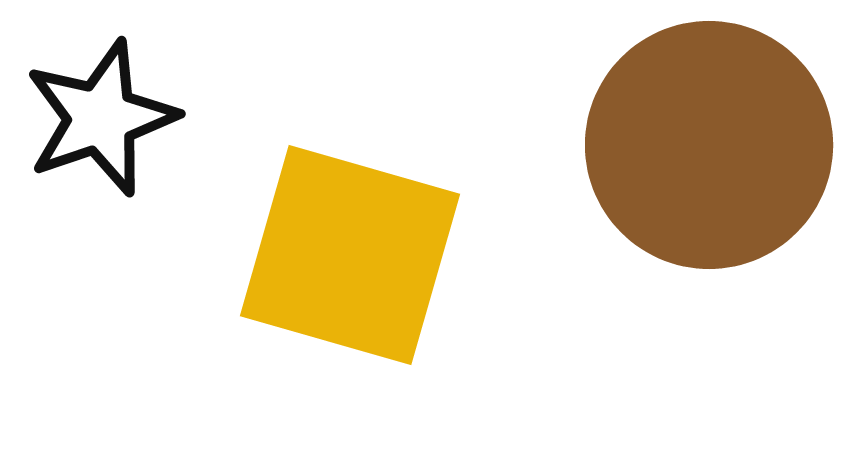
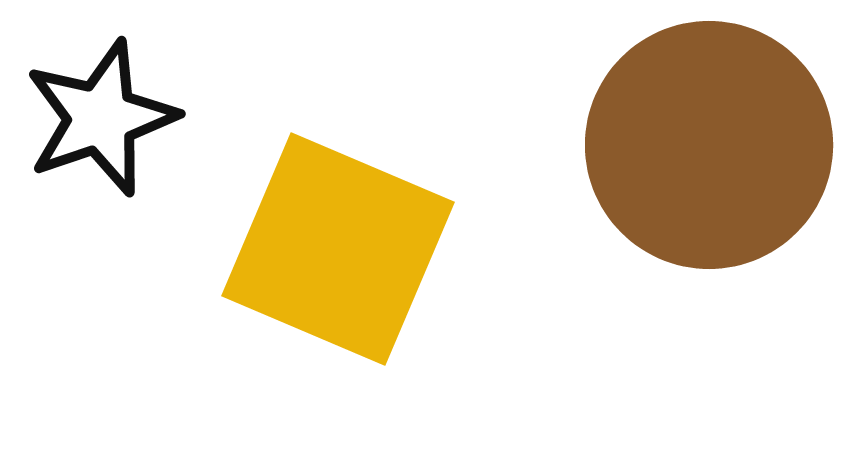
yellow square: moved 12 px left, 6 px up; rotated 7 degrees clockwise
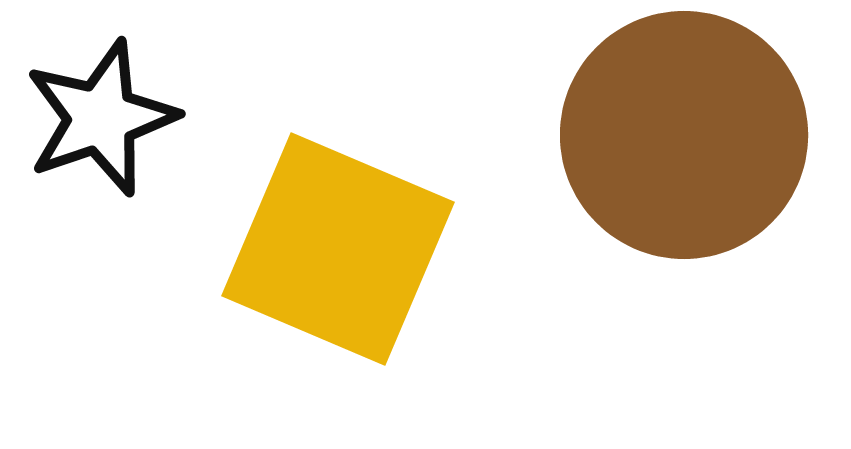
brown circle: moved 25 px left, 10 px up
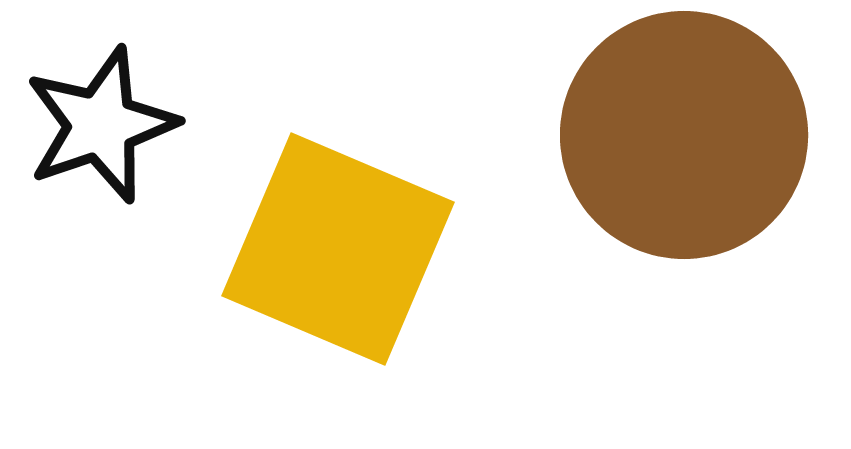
black star: moved 7 px down
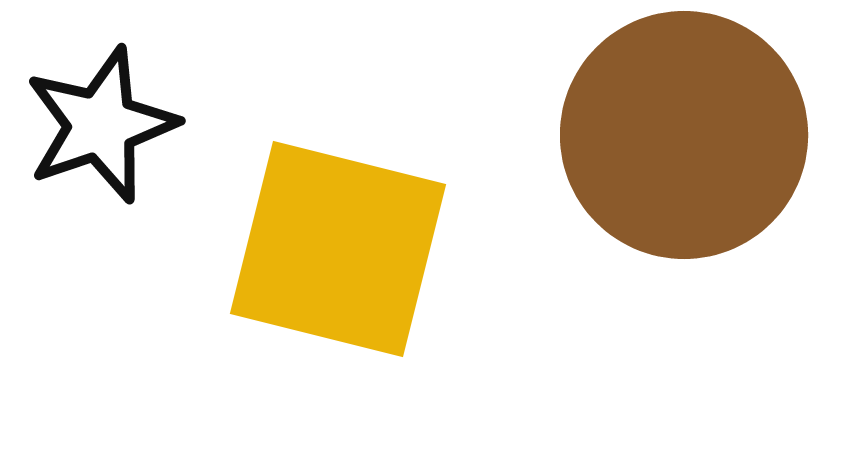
yellow square: rotated 9 degrees counterclockwise
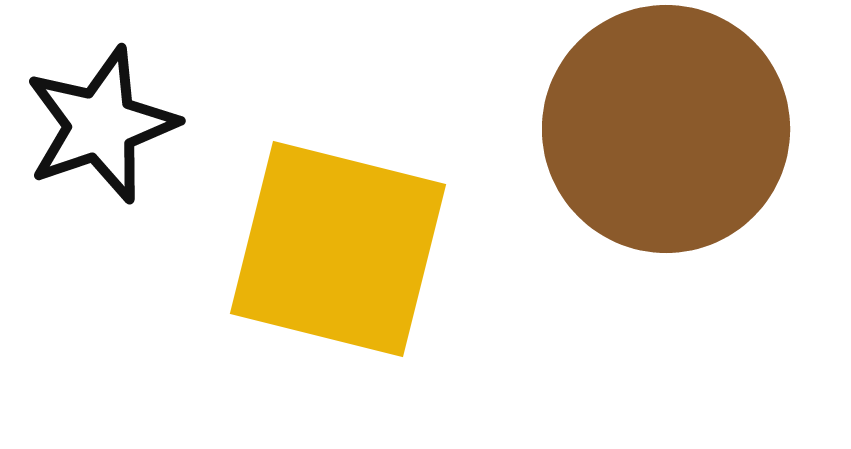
brown circle: moved 18 px left, 6 px up
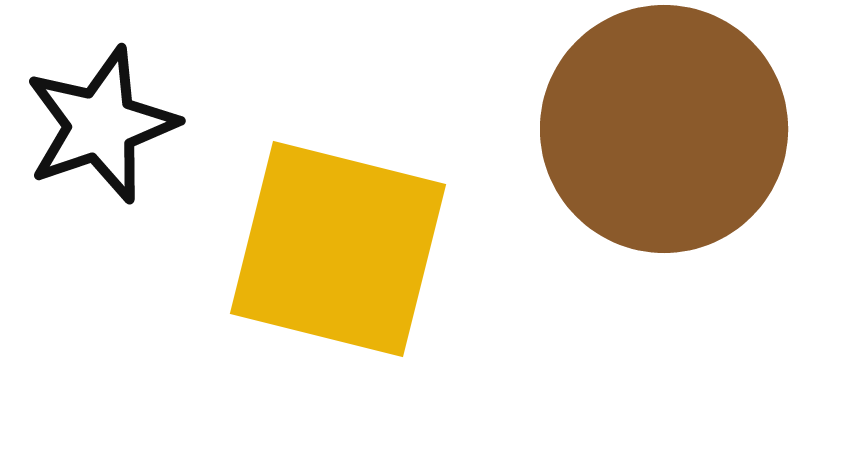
brown circle: moved 2 px left
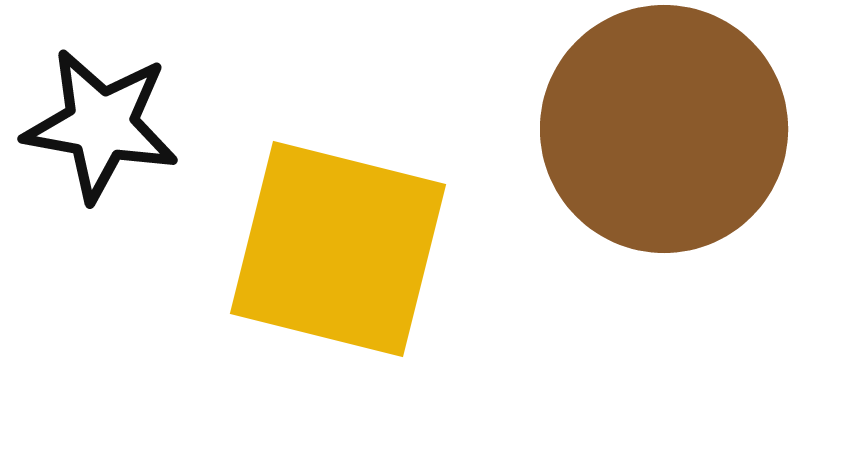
black star: rotated 29 degrees clockwise
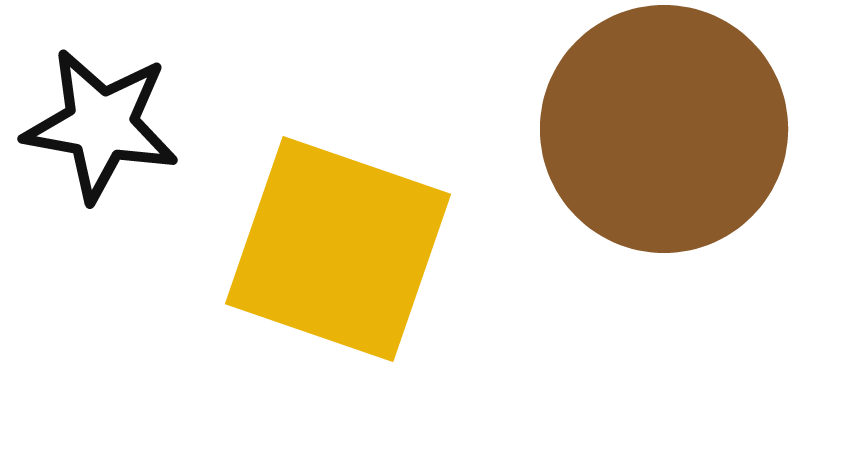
yellow square: rotated 5 degrees clockwise
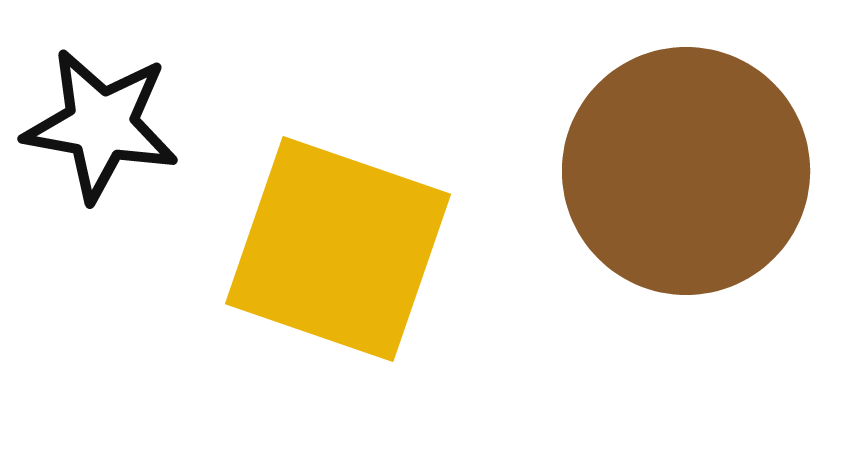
brown circle: moved 22 px right, 42 px down
